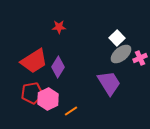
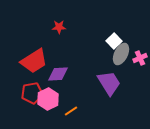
white square: moved 3 px left, 3 px down
gray ellipse: rotated 25 degrees counterclockwise
purple diamond: moved 7 px down; rotated 55 degrees clockwise
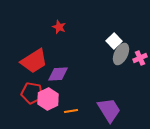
red star: rotated 24 degrees clockwise
purple trapezoid: moved 27 px down
red pentagon: rotated 20 degrees clockwise
orange line: rotated 24 degrees clockwise
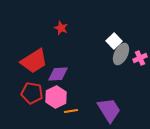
red star: moved 2 px right, 1 px down
pink hexagon: moved 8 px right, 2 px up
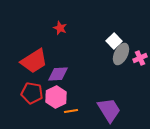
red star: moved 1 px left
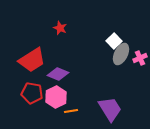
red trapezoid: moved 2 px left, 1 px up
purple diamond: rotated 25 degrees clockwise
purple trapezoid: moved 1 px right, 1 px up
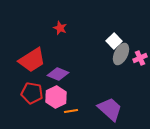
purple trapezoid: rotated 16 degrees counterclockwise
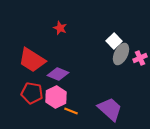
red trapezoid: rotated 64 degrees clockwise
orange line: rotated 32 degrees clockwise
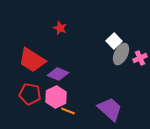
red pentagon: moved 2 px left, 1 px down
orange line: moved 3 px left
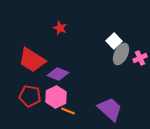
red pentagon: moved 2 px down
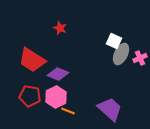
white square: rotated 21 degrees counterclockwise
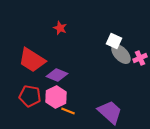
gray ellipse: rotated 70 degrees counterclockwise
purple diamond: moved 1 px left, 1 px down
purple trapezoid: moved 3 px down
